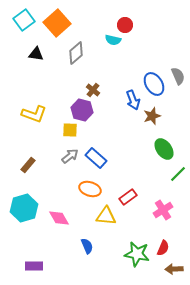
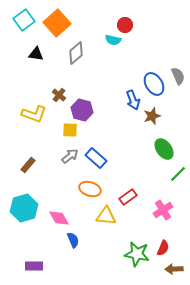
brown cross: moved 34 px left, 5 px down
blue semicircle: moved 14 px left, 6 px up
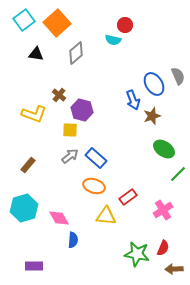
green ellipse: rotated 20 degrees counterclockwise
orange ellipse: moved 4 px right, 3 px up
blue semicircle: rotated 28 degrees clockwise
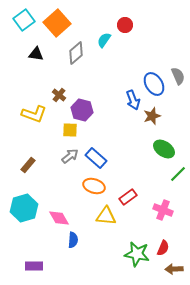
cyan semicircle: moved 9 px left; rotated 112 degrees clockwise
pink cross: rotated 36 degrees counterclockwise
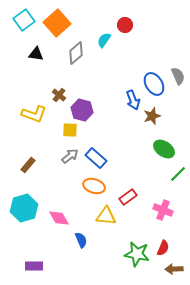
blue semicircle: moved 8 px right; rotated 28 degrees counterclockwise
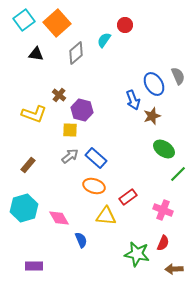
red semicircle: moved 5 px up
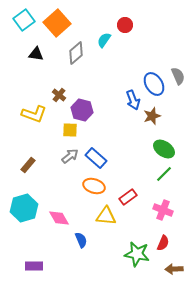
green line: moved 14 px left
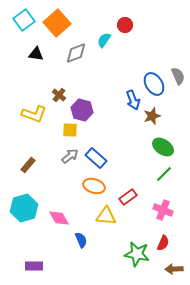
gray diamond: rotated 20 degrees clockwise
green ellipse: moved 1 px left, 2 px up
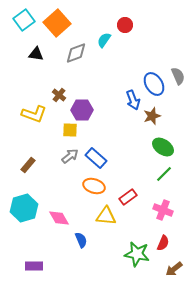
purple hexagon: rotated 15 degrees counterclockwise
brown arrow: rotated 36 degrees counterclockwise
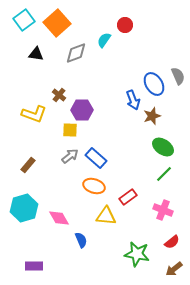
red semicircle: moved 9 px right, 1 px up; rotated 28 degrees clockwise
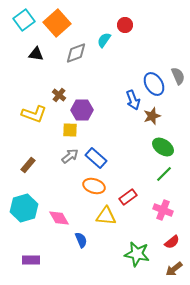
purple rectangle: moved 3 px left, 6 px up
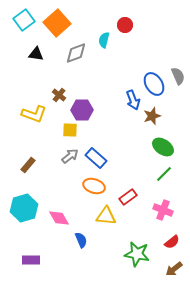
cyan semicircle: rotated 21 degrees counterclockwise
